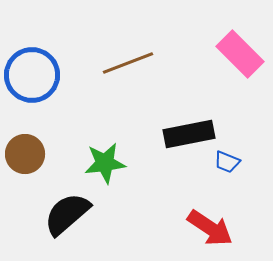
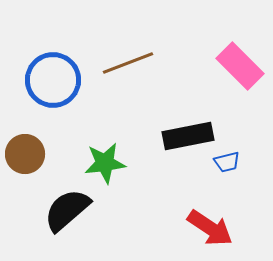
pink rectangle: moved 12 px down
blue circle: moved 21 px right, 5 px down
black rectangle: moved 1 px left, 2 px down
blue trapezoid: rotated 36 degrees counterclockwise
black semicircle: moved 4 px up
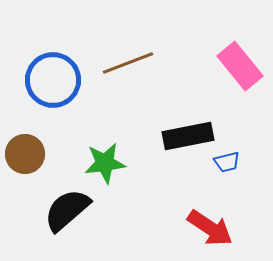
pink rectangle: rotated 6 degrees clockwise
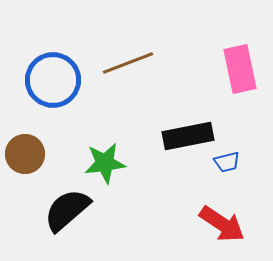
pink rectangle: moved 3 px down; rotated 27 degrees clockwise
red arrow: moved 12 px right, 4 px up
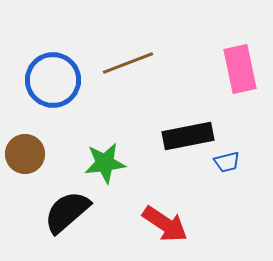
black semicircle: moved 2 px down
red arrow: moved 57 px left
